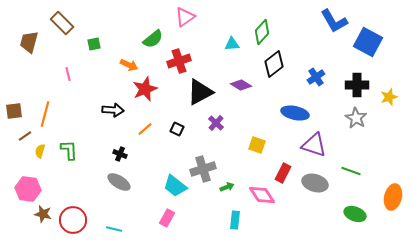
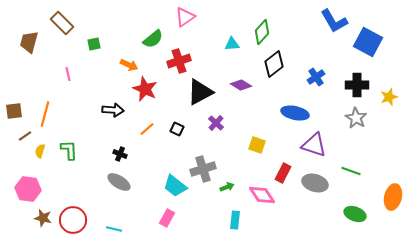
red star at (145, 89): rotated 25 degrees counterclockwise
orange line at (145, 129): moved 2 px right
brown star at (43, 214): moved 4 px down
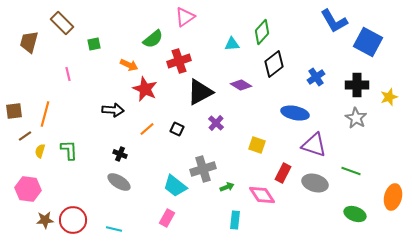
brown star at (43, 218): moved 2 px right, 2 px down; rotated 18 degrees counterclockwise
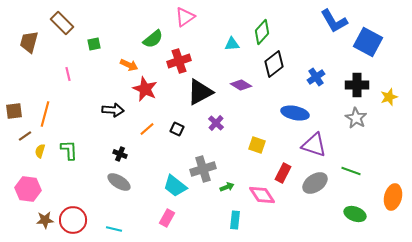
gray ellipse at (315, 183): rotated 50 degrees counterclockwise
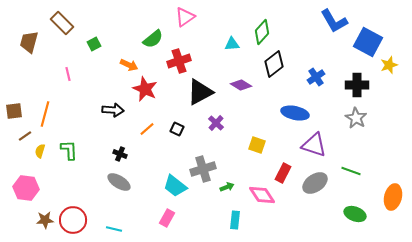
green square at (94, 44): rotated 16 degrees counterclockwise
yellow star at (389, 97): moved 32 px up
pink hexagon at (28, 189): moved 2 px left, 1 px up
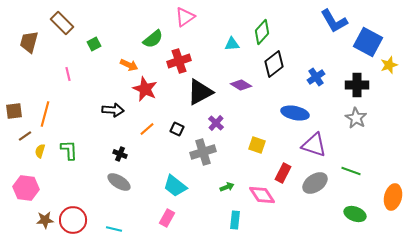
gray cross at (203, 169): moved 17 px up
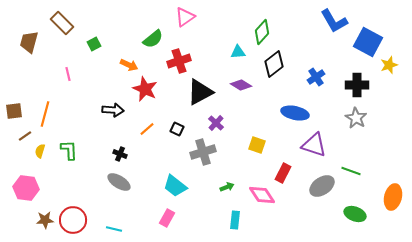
cyan triangle at (232, 44): moved 6 px right, 8 px down
gray ellipse at (315, 183): moved 7 px right, 3 px down
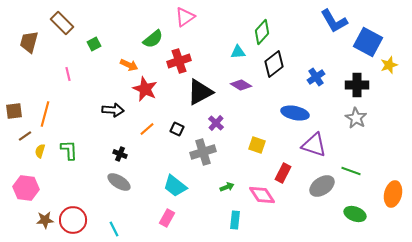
orange ellipse at (393, 197): moved 3 px up
cyan line at (114, 229): rotated 49 degrees clockwise
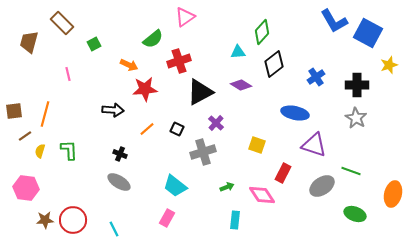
blue square at (368, 42): moved 9 px up
red star at (145, 89): rotated 30 degrees counterclockwise
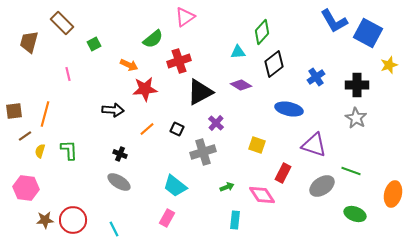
blue ellipse at (295, 113): moved 6 px left, 4 px up
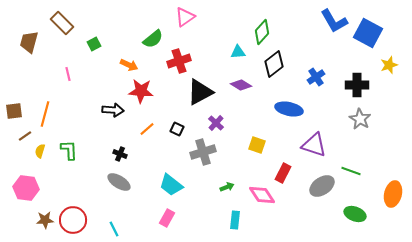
red star at (145, 89): moved 4 px left, 2 px down; rotated 10 degrees clockwise
gray star at (356, 118): moved 4 px right, 1 px down
cyan trapezoid at (175, 186): moved 4 px left, 1 px up
